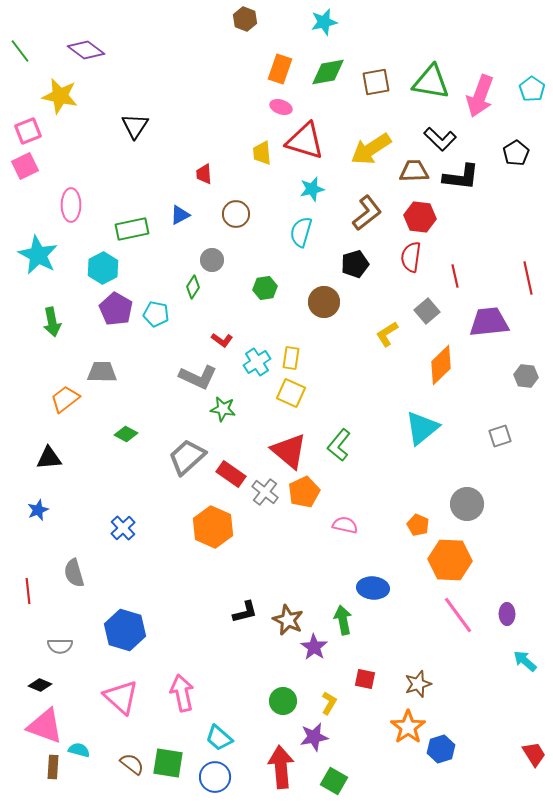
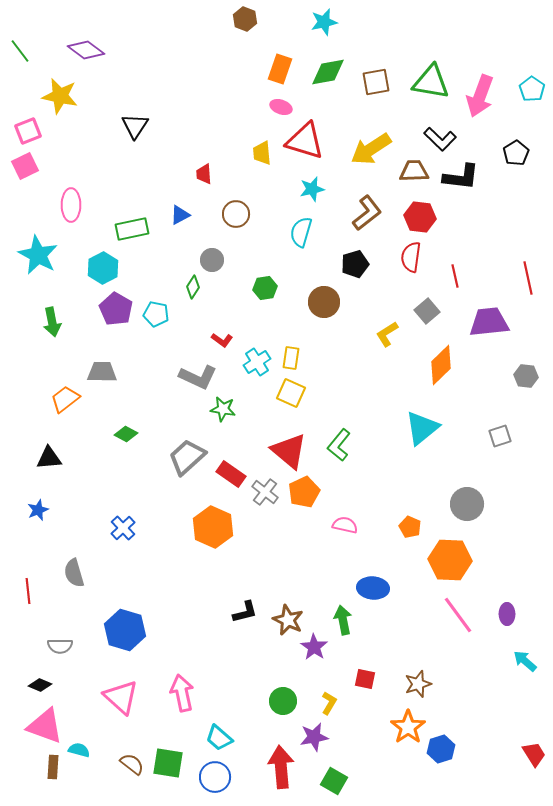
orange pentagon at (418, 525): moved 8 px left, 2 px down
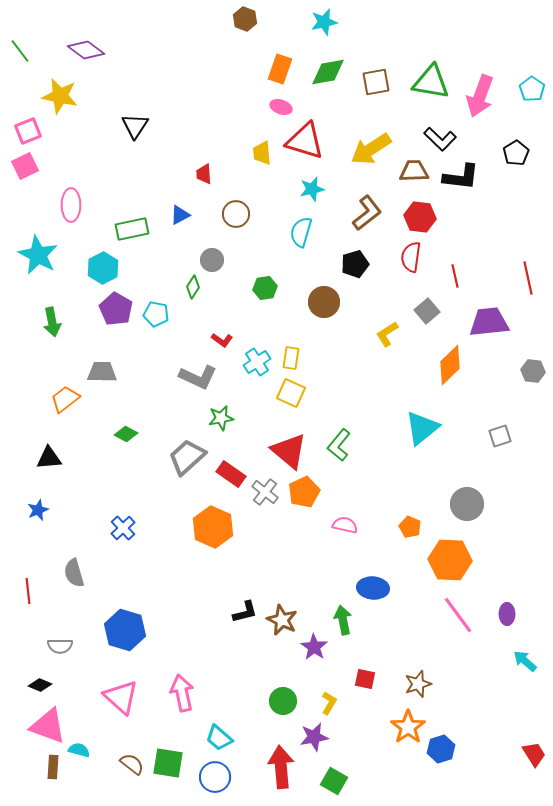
orange diamond at (441, 365): moved 9 px right
gray hexagon at (526, 376): moved 7 px right, 5 px up
green star at (223, 409): moved 2 px left, 9 px down; rotated 20 degrees counterclockwise
brown star at (288, 620): moved 6 px left
pink triangle at (45, 726): moved 3 px right
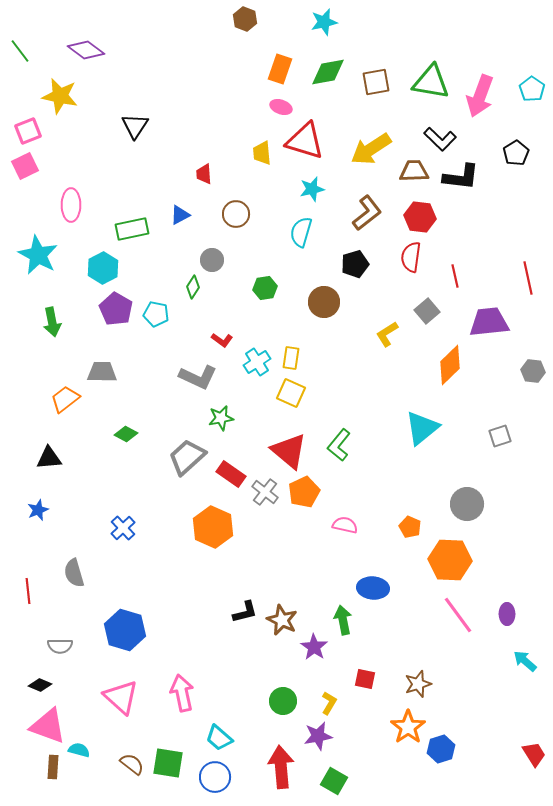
purple star at (314, 737): moved 4 px right, 1 px up
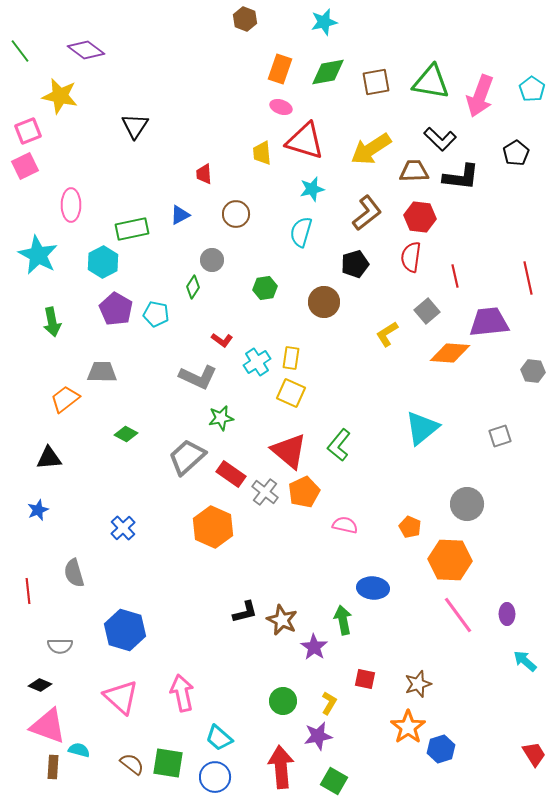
cyan hexagon at (103, 268): moved 6 px up
orange diamond at (450, 365): moved 12 px up; rotated 48 degrees clockwise
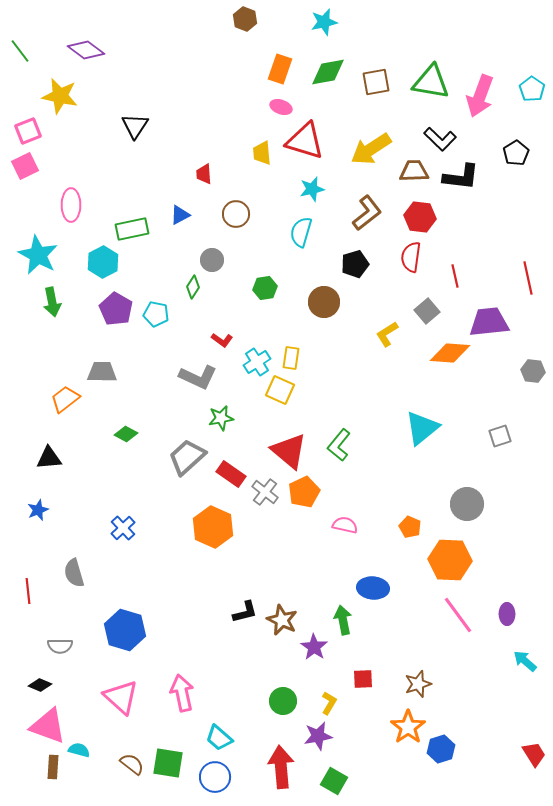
green arrow at (52, 322): moved 20 px up
yellow square at (291, 393): moved 11 px left, 3 px up
red square at (365, 679): moved 2 px left; rotated 15 degrees counterclockwise
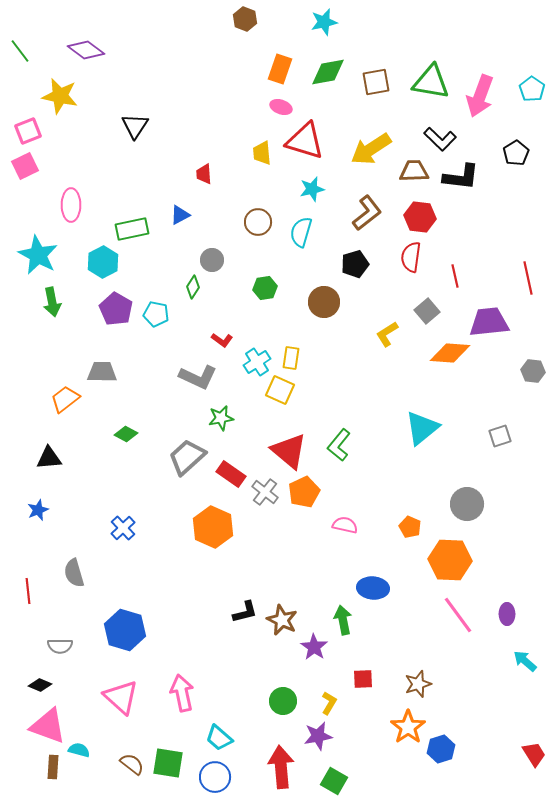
brown circle at (236, 214): moved 22 px right, 8 px down
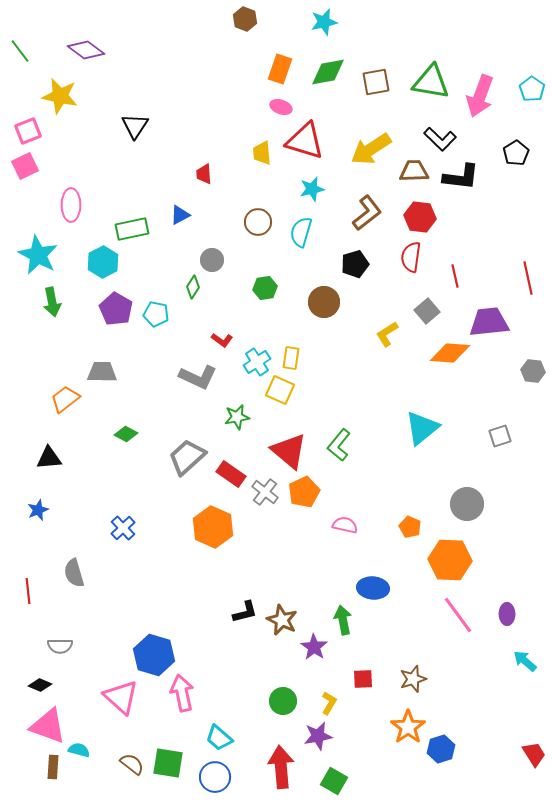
green star at (221, 418): moved 16 px right, 1 px up
blue hexagon at (125, 630): moved 29 px right, 25 px down
brown star at (418, 684): moved 5 px left, 5 px up
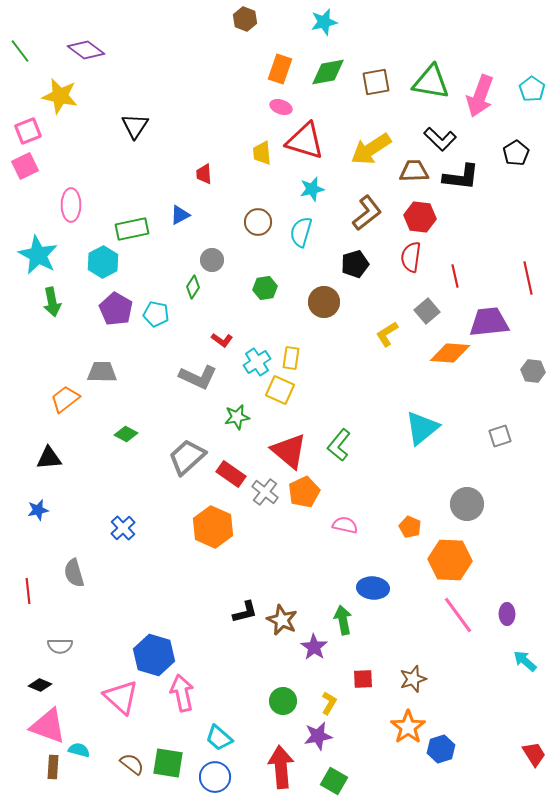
blue star at (38, 510): rotated 10 degrees clockwise
